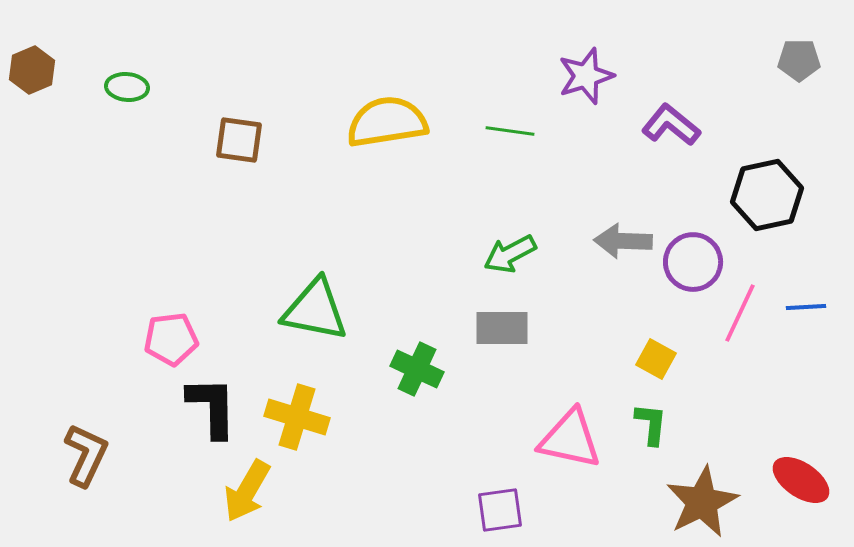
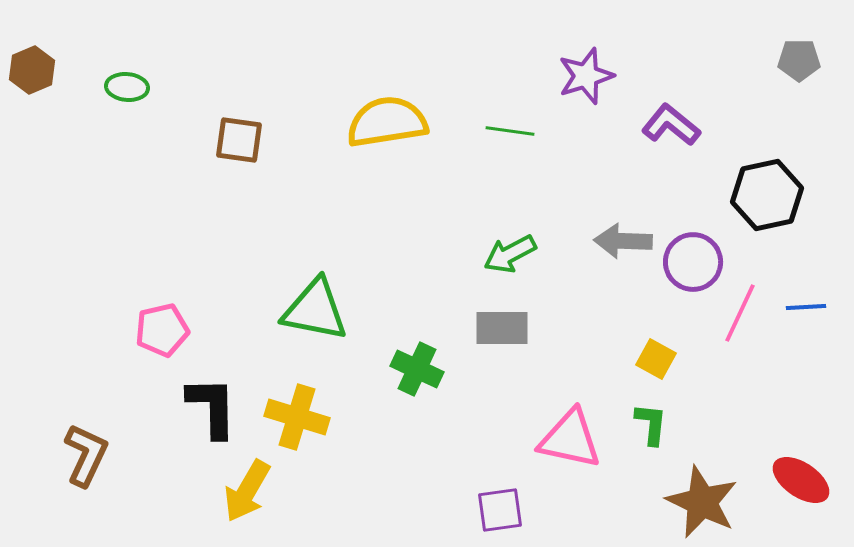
pink pentagon: moved 9 px left, 9 px up; rotated 6 degrees counterclockwise
brown star: rotated 20 degrees counterclockwise
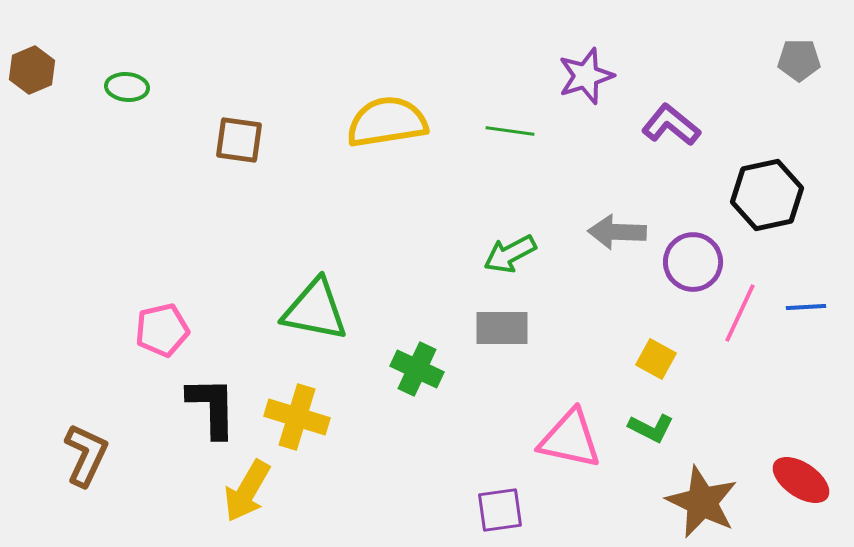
gray arrow: moved 6 px left, 9 px up
green L-shape: moved 4 px down; rotated 111 degrees clockwise
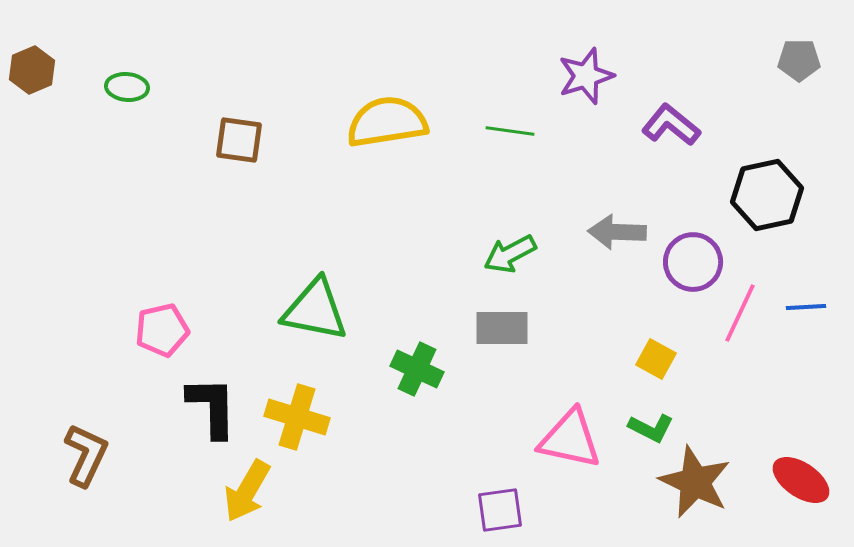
brown star: moved 7 px left, 20 px up
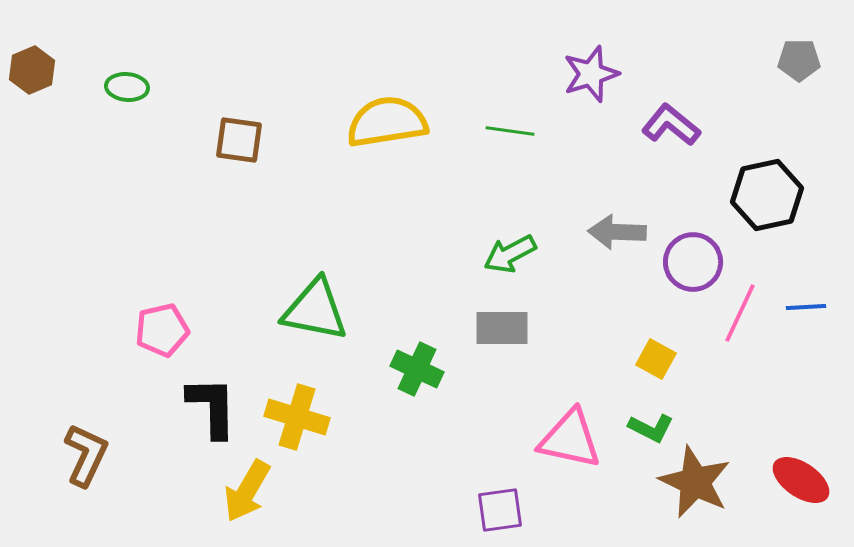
purple star: moved 5 px right, 2 px up
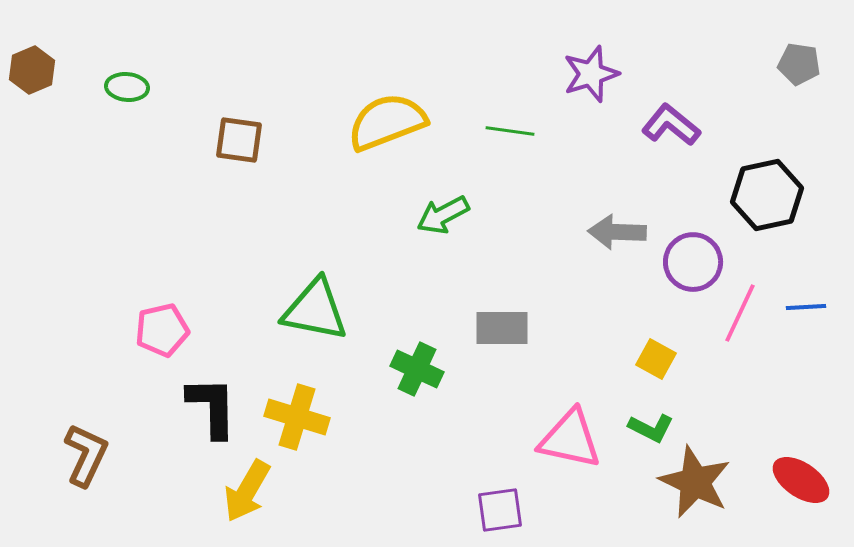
gray pentagon: moved 4 px down; rotated 9 degrees clockwise
yellow semicircle: rotated 12 degrees counterclockwise
green arrow: moved 67 px left, 39 px up
